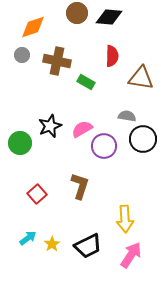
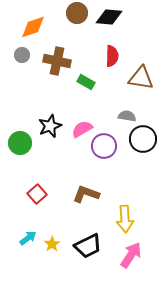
brown L-shape: moved 6 px right, 8 px down; rotated 88 degrees counterclockwise
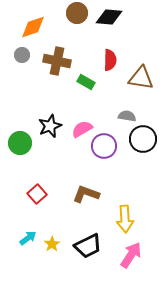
red semicircle: moved 2 px left, 4 px down
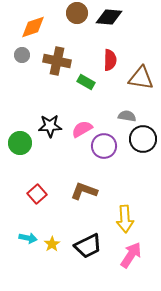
black star: rotated 20 degrees clockwise
brown L-shape: moved 2 px left, 3 px up
cyan arrow: rotated 48 degrees clockwise
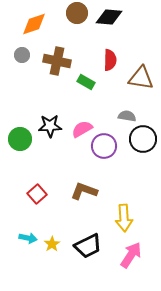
orange diamond: moved 1 px right, 3 px up
green circle: moved 4 px up
yellow arrow: moved 1 px left, 1 px up
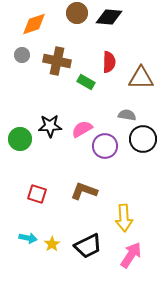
red semicircle: moved 1 px left, 2 px down
brown triangle: rotated 8 degrees counterclockwise
gray semicircle: moved 1 px up
purple circle: moved 1 px right
red square: rotated 30 degrees counterclockwise
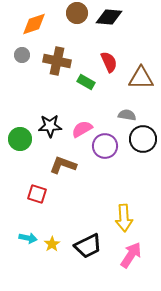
red semicircle: rotated 25 degrees counterclockwise
brown L-shape: moved 21 px left, 26 px up
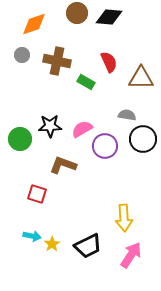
cyan arrow: moved 4 px right, 2 px up
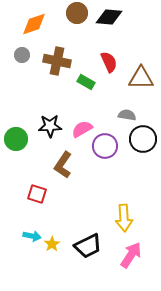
green circle: moved 4 px left
brown L-shape: rotated 76 degrees counterclockwise
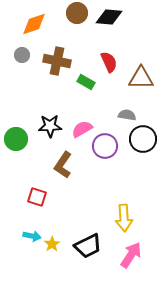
red square: moved 3 px down
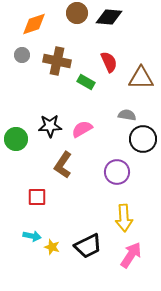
purple circle: moved 12 px right, 26 px down
red square: rotated 18 degrees counterclockwise
yellow star: moved 3 px down; rotated 21 degrees counterclockwise
